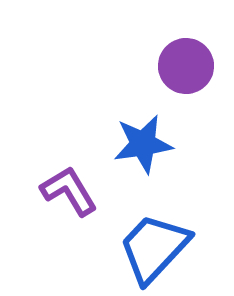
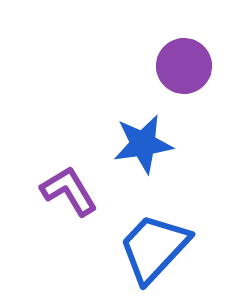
purple circle: moved 2 px left
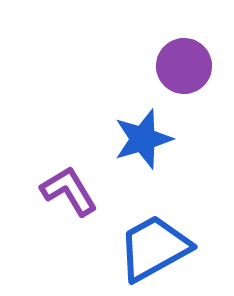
blue star: moved 5 px up; rotated 8 degrees counterclockwise
blue trapezoid: rotated 18 degrees clockwise
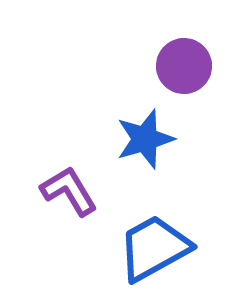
blue star: moved 2 px right
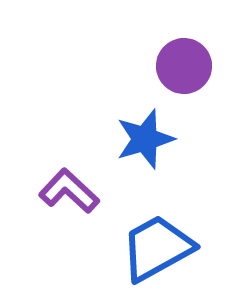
purple L-shape: rotated 16 degrees counterclockwise
blue trapezoid: moved 3 px right
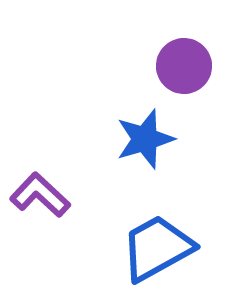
purple L-shape: moved 29 px left, 4 px down
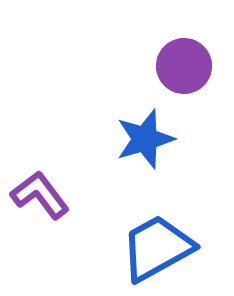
purple L-shape: rotated 10 degrees clockwise
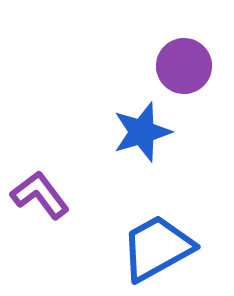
blue star: moved 3 px left, 7 px up
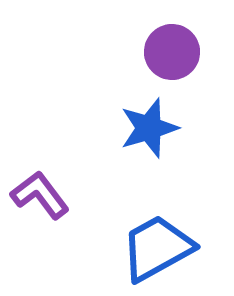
purple circle: moved 12 px left, 14 px up
blue star: moved 7 px right, 4 px up
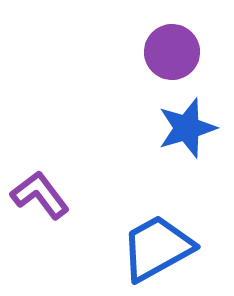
blue star: moved 38 px right
